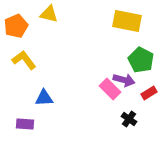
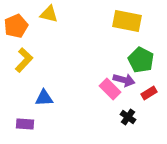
yellow L-shape: rotated 80 degrees clockwise
black cross: moved 1 px left, 2 px up
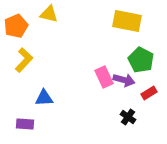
pink rectangle: moved 6 px left, 12 px up; rotated 20 degrees clockwise
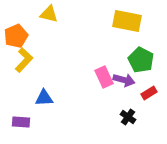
orange pentagon: moved 10 px down
purple rectangle: moved 4 px left, 2 px up
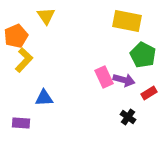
yellow triangle: moved 3 px left, 2 px down; rotated 42 degrees clockwise
green pentagon: moved 2 px right, 5 px up
purple rectangle: moved 1 px down
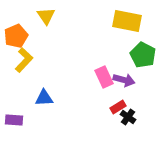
red rectangle: moved 31 px left, 14 px down
purple rectangle: moved 7 px left, 3 px up
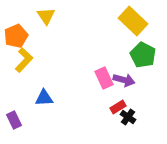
yellow rectangle: moved 6 px right; rotated 32 degrees clockwise
pink rectangle: moved 1 px down
purple rectangle: rotated 60 degrees clockwise
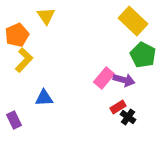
orange pentagon: moved 1 px right, 1 px up
pink rectangle: rotated 65 degrees clockwise
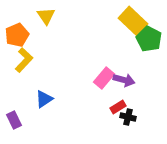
green pentagon: moved 6 px right, 16 px up
blue triangle: moved 1 px down; rotated 30 degrees counterclockwise
black cross: rotated 21 degrees counterclockwise
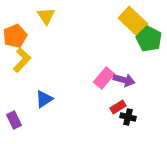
orange pentagon: moved 2 px left, 1 px down
yellow L-shape: moved 2 px left
